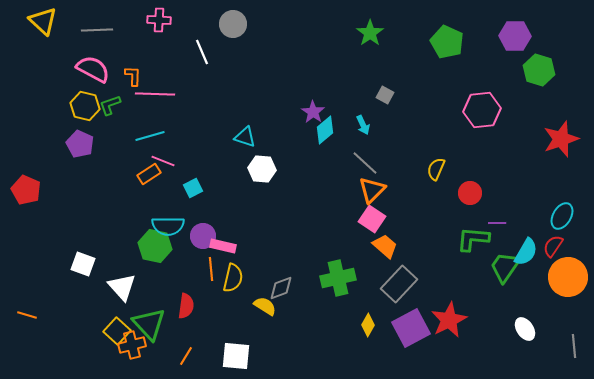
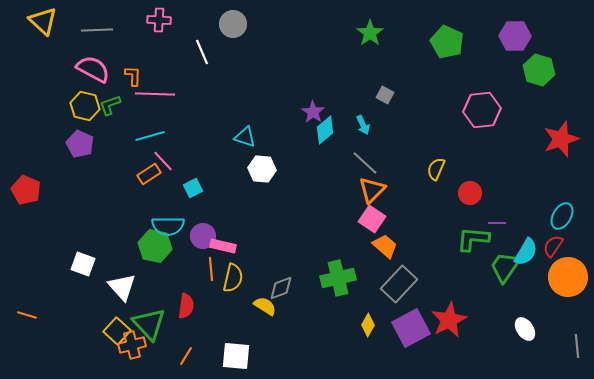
pink line at (163, 161): rotated 25 degrees clockwise
gray line at (574, 346): moved 3 px right
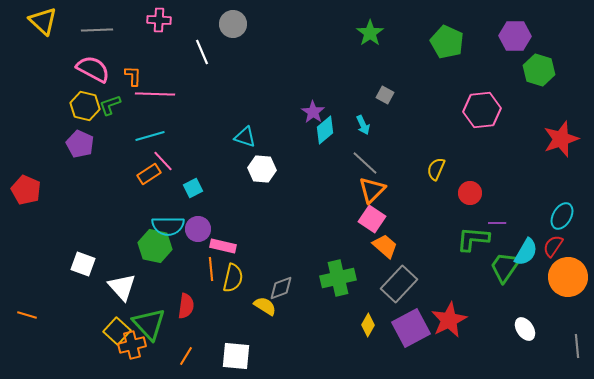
purple circle at (203, 236): moved 5 px left, 7 px up
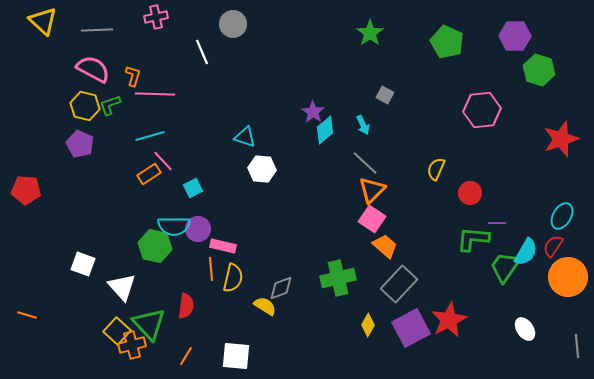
pink cross at (159, 20): moved 3 px left, 3 px up; rotated 15 degrees counterclockwise
orange L-shape at (133, 76): rotated 15 degrees clockwise
red pentagon at (26, 190): rotated 20 degrees counterclockwise
cyan semicircle at (168, 226): moved 6 px right
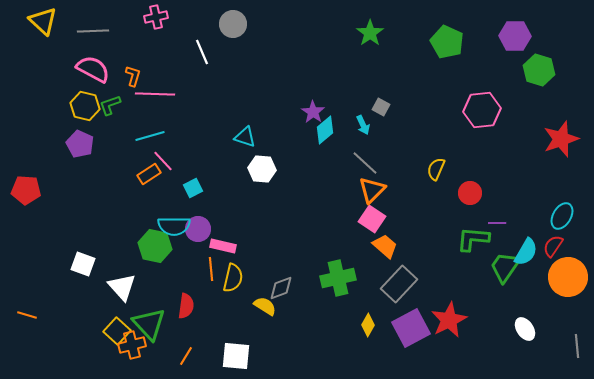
gray line at (97, 30): moved 4 px left, 1 px down
gray square at (385, 95): moved 4 px left, 12 px down
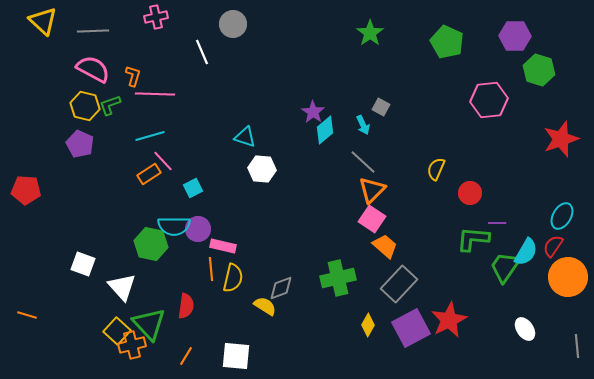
pink hexagon at (482, 110): moved 7 px right, 10 px up
gray line at (365, 163): moved 2 px left, 1 px up
green hexagon at (155, 246): moved 4 px left, 2 px up
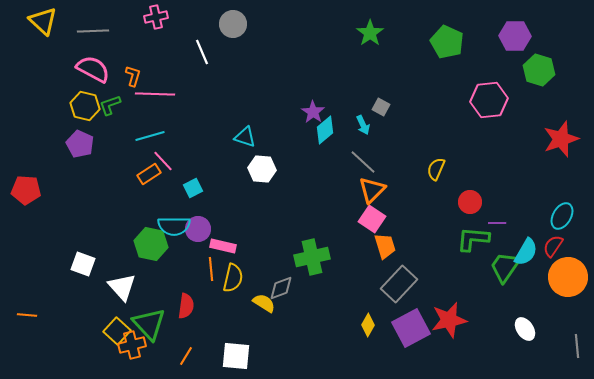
red circle at (470, 193): moved 9 px down
orange trapezoid at (385, 246): rotated 32 degrees clockwise
green cross at (338, 278): moved 26 px left, 21 px up
yellow semicircle at (265, 306): moved 1 px left, 3 px up
orange line at (27, 315): rotated 12 degrees counterclockwise
red star at (449, 320): rotated 15 degrees clockwise
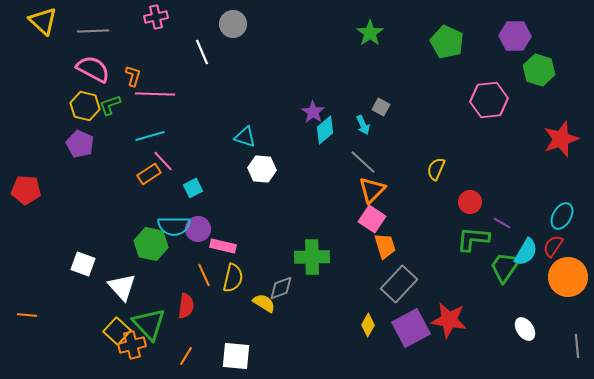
purple line at (497, 223): moved 5 px right; rotated 30 degrees clockwise
green cross at (312, 257): rotated 12 degrees clockwise
orange line at (211, 269): moved 7 px left, 6 px down; rotated 20 degrees counterclockwise
red star at (449, 320): rotated 21 degrees clockwise
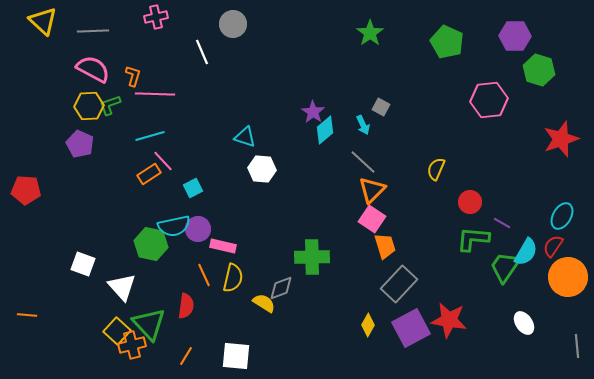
yellow hexagon at (85, 106): moved 4 px right; rotated 16 degrees counterclockwise
cyan semicircle at (174, 226): rotated 12 degrees counterclockwise
white ellipse at (525, 329): moved 1 px left, 6 px up
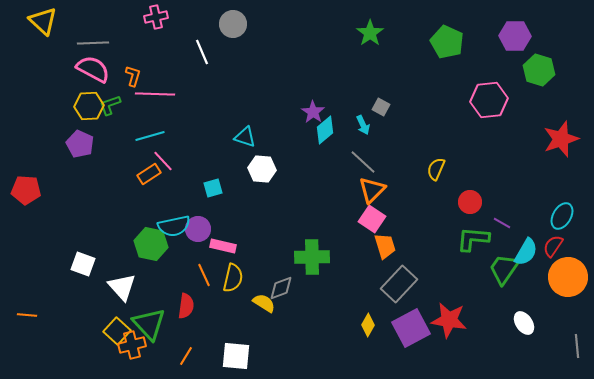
gray line at (93, 31): moved 12 px down
cyan square at (193, 188): moved 20 px right; rotated 12 degrees clockwise
green trapezoid at (505, 267): moved 1 px left, 2 px down
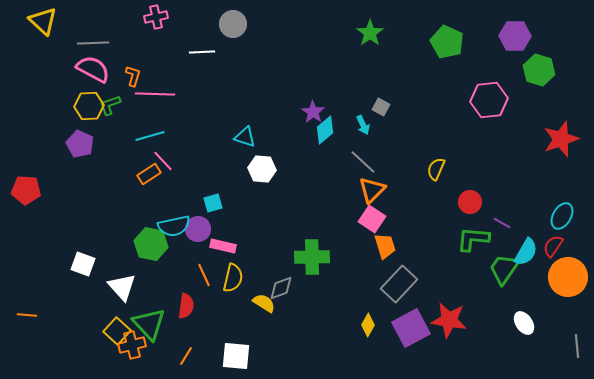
white line at (202, 52): rotated 70 degrees counterclockwise
cyan square at (213, 188): moved 15 px down
